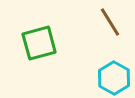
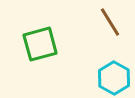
green square: moved 1 px right, 1 px down
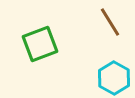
green square: rotated 6 degrees counterclockwise
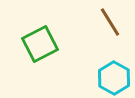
green square: rotated 6 degrees counterclockwise
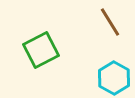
green square: moved 1 px right, 6 px down
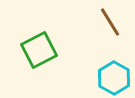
green square: moved 2 px left
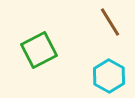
cyan hexagon: moved 5 px left, 2 px up
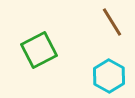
brown line: moved 2 px right
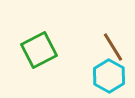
brown line: moved 1 px right, 25 px down
